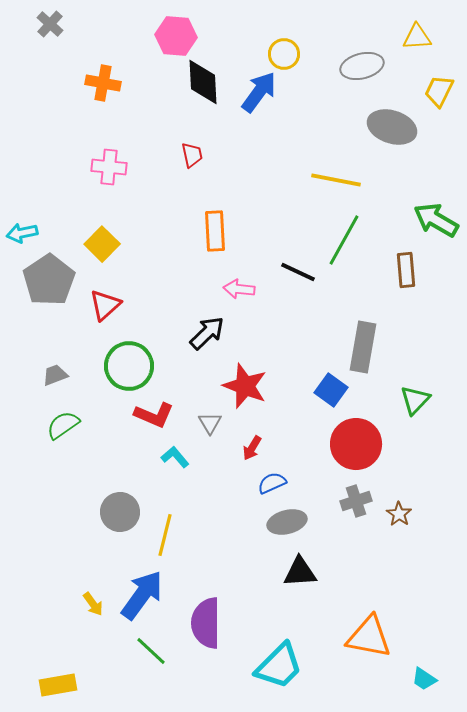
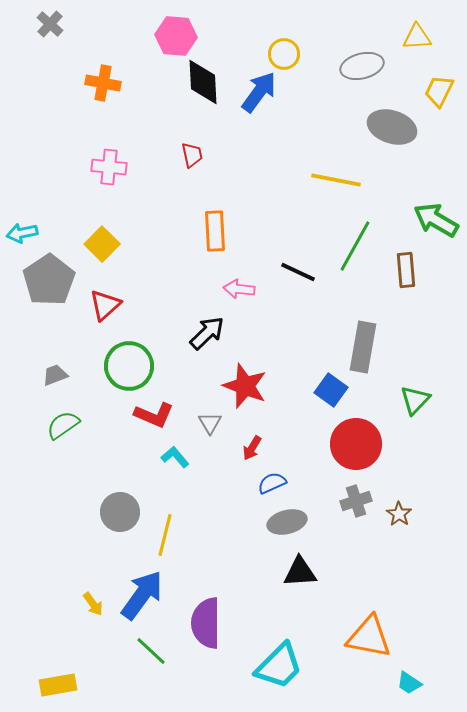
green line at (344, 240): moved 11 px right, 6 px down
cyan trapezoid at (424, 679): moved 15 px left, 4 px down
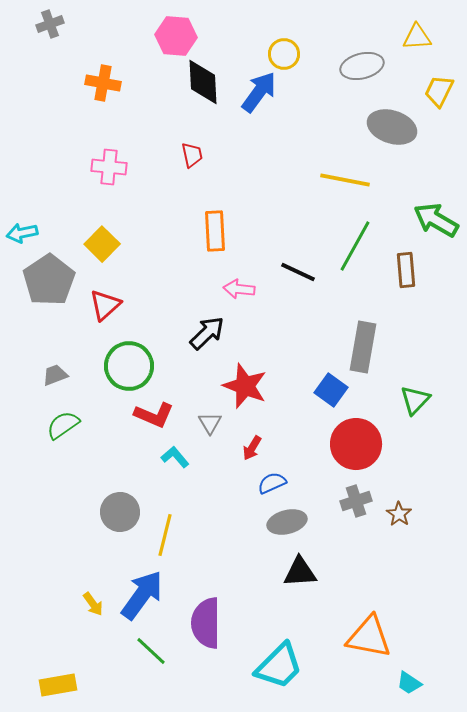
gray cross at (50, 24): rotated 28 degrees clockwise
yellow line at (336, 180): moved 9 px right
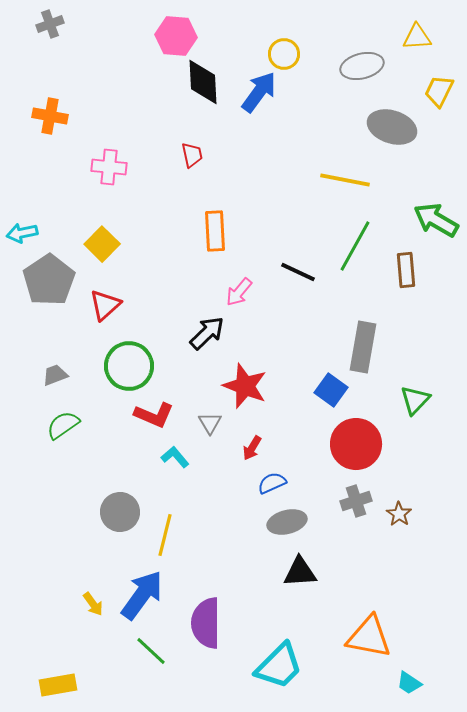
orange cross at (103, 83): moved 53 px left, 33 px down
pink arrow at (239, 289): moved 3 px down; rotated 56 degrees counterclockwise
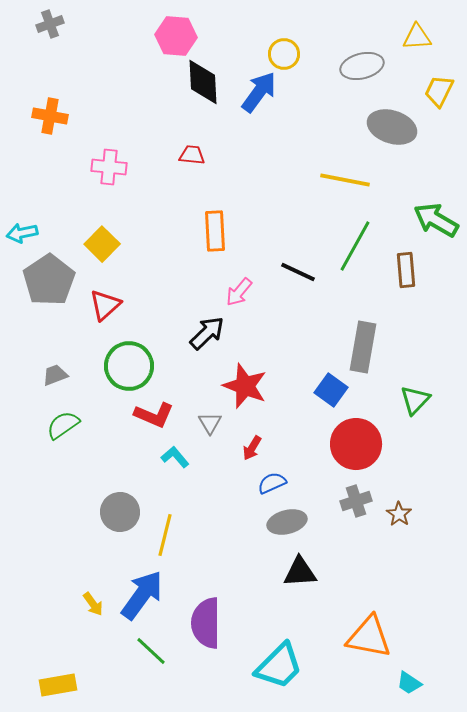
red trapezoid at (192, 155): rotated 72 degrees counterclockwise
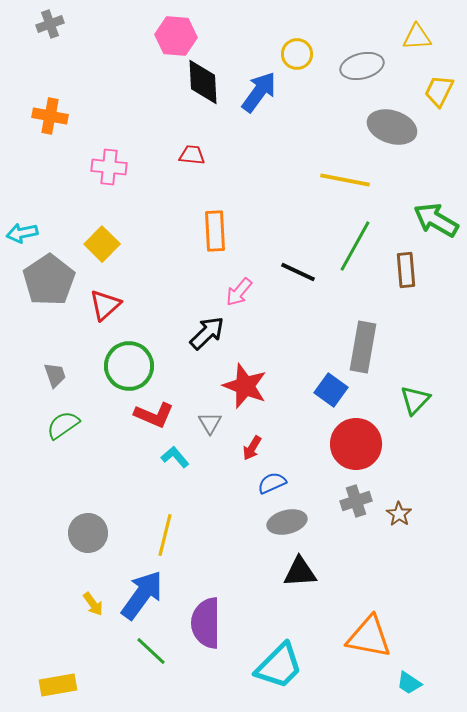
yellow circle at (284, 54): moved 13 px right
gray trapezoid at (55, 375): rotated 92 degrees clockwise
gray circle at (120, 512): moved 32 px left, 21 px down
